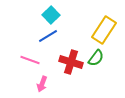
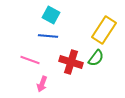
cyan square: rotated 18 degrees counterclockwise
blue line: rotated 36 degrees clockwise
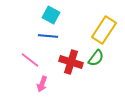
pink line: rotated 18 degrees clockwise
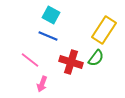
blue line: rotated 18 degrees clockwise
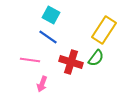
blue line: moved 1 px down; rotated 12 degrees clockwise
pink line: rotated 30 degrees counterclockwise
